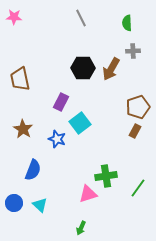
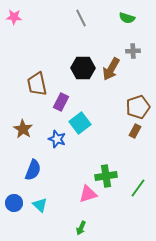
green semicircle: moved 5 px up; rotated 70 degrees counterclockwise
brown trapezoid: moved 17 px right, 5 px down
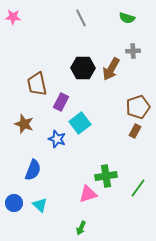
pink star: moved 1 px left
brown star: moved 1 px right, 5 px up; rotated 12 degrees counterclockwise
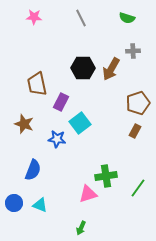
pink star: moved 21 px right
brown pentagon: moved 4 px up
blue star: rotated 12 degrees counterclockwise
cyan triangle: rotated 21 degrees counterclockwise
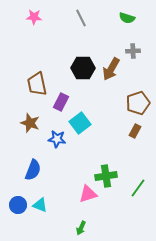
brown star: moved 6 px right, 1 px up
blue circle: moved 4 px right, 2 px down
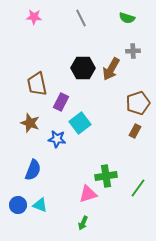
green arrow: moved 2 px right, 5 px up
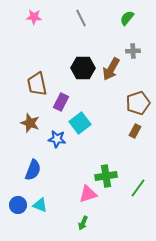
green semicircle: rotated 112 degrees clockwise
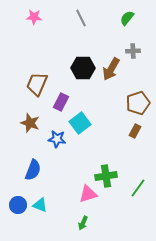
brown trapezoid: rotated 35 degrees clockwise
